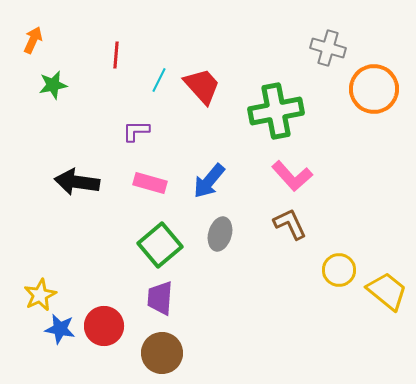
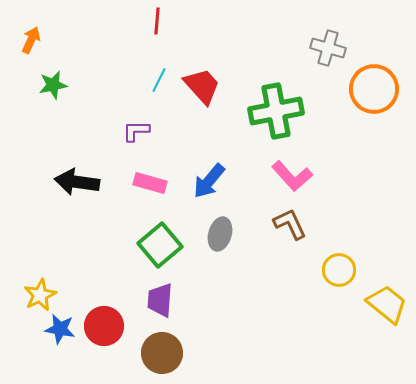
orange arrow: moved 2 px left
red line: moved 41 px right, 34 px up
yellow trapezoid: moved 13 px down
purple trapezoid: moved 2 px down
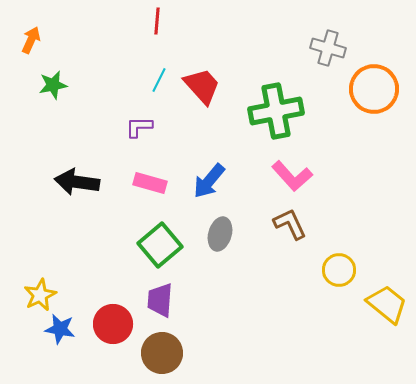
purple L-shape: moved 3 px right, 4 px up
red circle: moved 9 px right, 2 px up
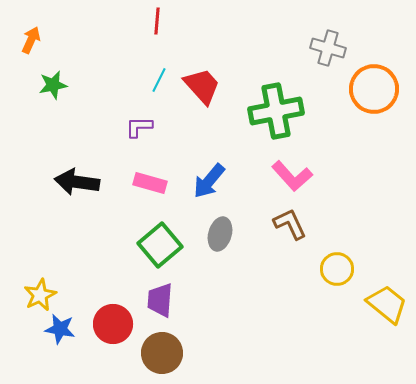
yellow circle: moved 2 px left, 1 px up
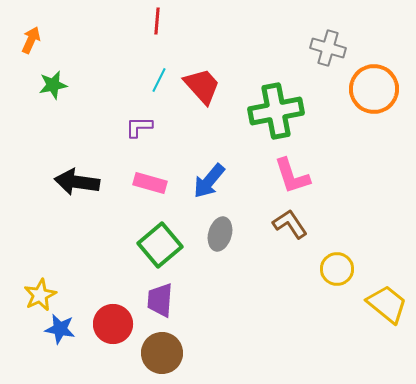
pink L-shape: rotated 24 degrees clockwise
brown L-shape: rotated 9 degrees counterclockwise
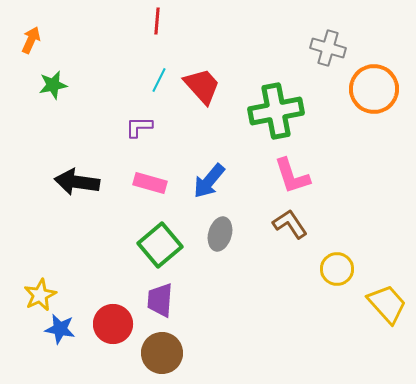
yellow trapezoid: rotated 9 degrees clockwise
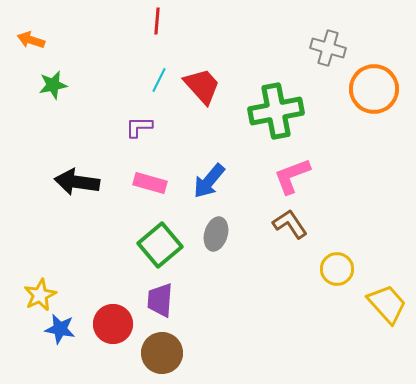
orange arrow: rotated 96 degrees counterclockwise
pink L-shape: rotated 87 degrees clockwise
gray ellipse: moved 4 px left
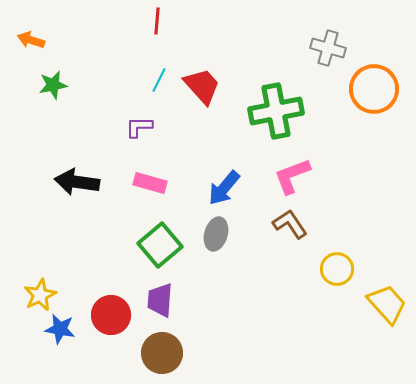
blue arrow: moved 15 px right, 7 px down
red circle: moved 2 px left, 9 px up
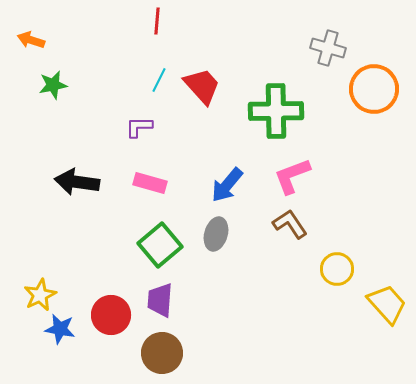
green cross: rotated 10 degrees clockwise
blue arrow: moved 3 px right, 3 px up
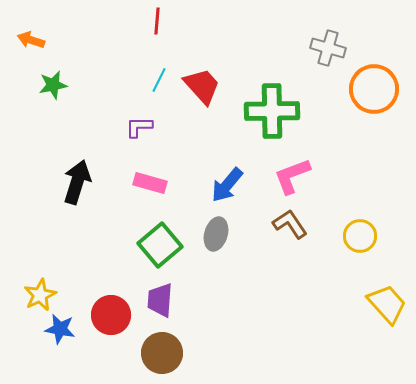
green cross: moved 4 px left
black arrow: rotated 99 degrees clockwise
yellow circle: moved 23 px right, 33 px up
